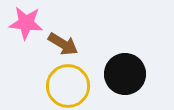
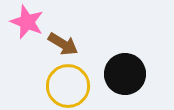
pink star: moved 1 px right, 1 px up; rotated 16 degrees clockwise
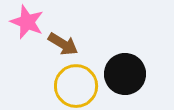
yellow circle: moved 8 px right
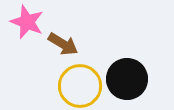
black circle: moved 2 px right, 5 px down
yellow circle: moved 4 px right
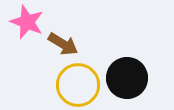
black circle: moved 1 px up
yellow circle: moved 2 px left, 1 px up
